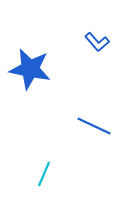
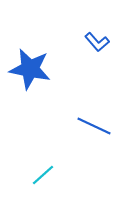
cyan line: moved 1 px left, 1 px down; rotated 25 degrees clockwise
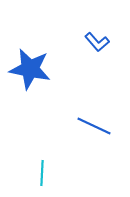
cyan line: moved 1 px left, 2 px up; rotated 45 degrees counterclockwise
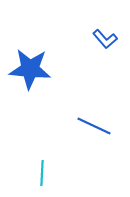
blue L-shape: moved 8 px right, 3 px up
blue star: rotated 6 degrees counterclockwise
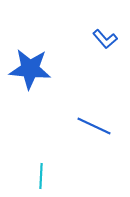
cyan line: moved 1 px left, 3 px down
